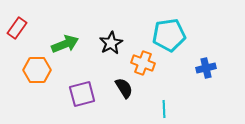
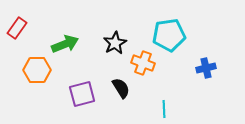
black star: moved 4 px right
black semicircle: moved 3 px left
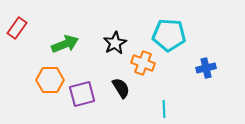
cyan pentagon: rotated 12 degrees clockwise
orange hexagon: moved 13 px right, 10 px down
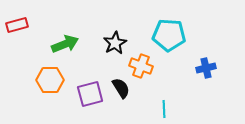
red rectangle: moved 3 px up; rotated 40 degrees clockwise
orange cross: moved 2 px left, 3 px down
purple square: moved 8 px right
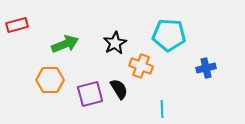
black semicircle: moved 2 px left, 1 px down
cyan line: moved 2 px left
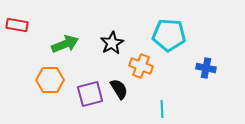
red rectangle: rotated 25 degrees clockwise
black star: moved 3 px left
blue cross: rotated 24 degrees clockwise
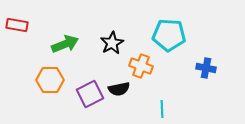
black semicircle: rotated 110 degrees clockwise
purple square: rotated 12 degrees counterclockwise
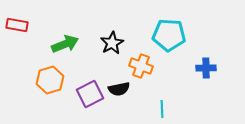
blue cross: rotated 12 degrees counterclockwise
orange hexagon: rotated 16 degrees counterclockwise
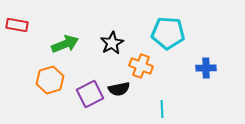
cyan pentagon: moved 1 px left, 2 px up
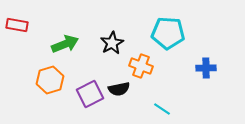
cyan line: rotated 54 degrees counterclockwise
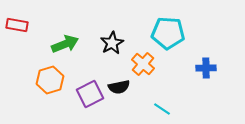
orange cross: moved 2 px right, 2 px up; rotated 20 degrees clockwise
black semicircle: moved 2 px up
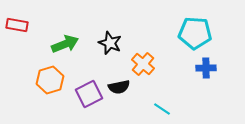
cyan pentagon: moved 27 px right
black star: moved 2 px left; rotated 20 degrees counterclockwise
purple square: moved 1 px left
